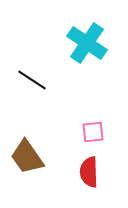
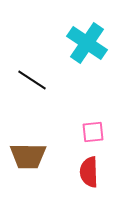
brown trapezoid: moved 1 px right, 1 px up; rotated 54 degrees counterclockwise
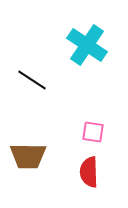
cyan cross: moved 2 px down
pink square: rotated 15 degrees clockwise
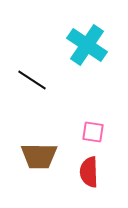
brown trapezoid: moved 11 px right
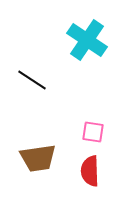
cyan cross: moved 5 px up
brown trapezoid: moved 1 px left, 2 px down; rotated 9 degrees counterclockwise
red semicircle: moved 1 px right, 1 px up
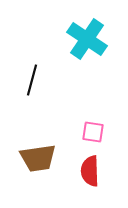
cyan cross: moved 1 px up
black line: rotated 72 degrees clockwise
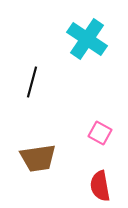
black line: moved 2 px down
pink square: moved 7 px right, 1 px down; rotated 20 degrees clockwise
red semicircle: moved 10 px right, 15 px down; rotated 8 degrees counterclockwise
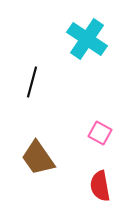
brown trapezoid: rotated 63 degrees clockwise
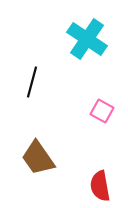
pink square: moved 2 px right, 22 px up
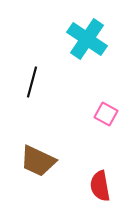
pink square: moved 4 px right, 3 px down
brown trapezoid: moved 3 px down; rotated 30 degrees counterclockwise
